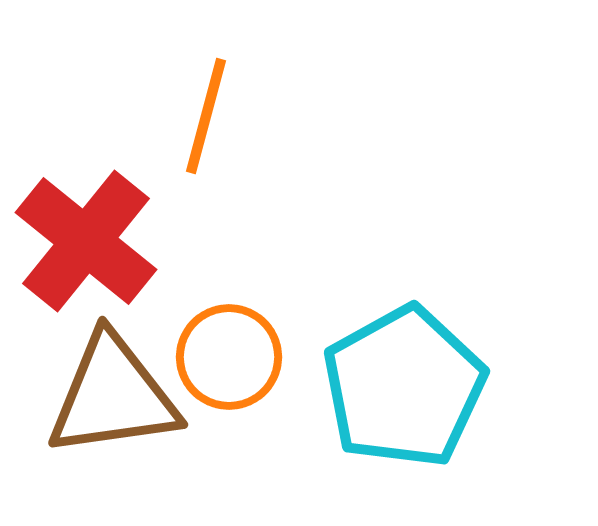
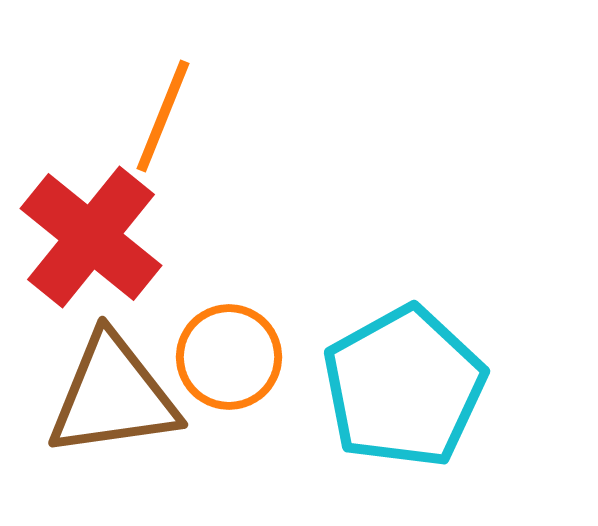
orange line: moved 43 px left; rotated 7 degrees clockwise
red cross: moved 5 px right, 4 px up
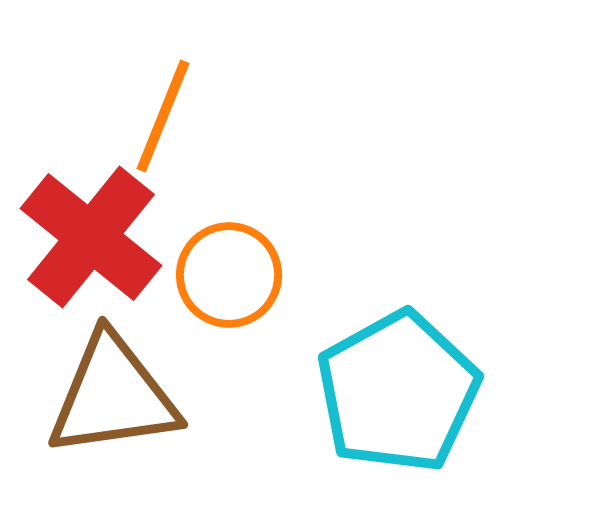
orange circle: moved 82 px up
cyan pentagon: moved 6 px left, 5 px down
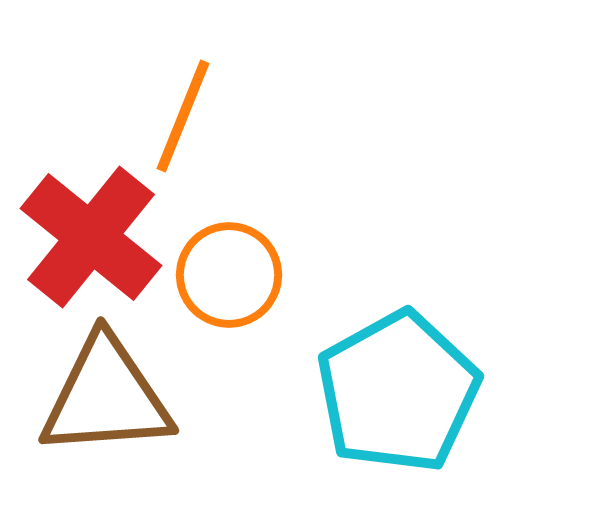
orange line: moved 20 px right
brown triangle: moved 7 px left, 1 px down; rotated 4 degrees clockwise
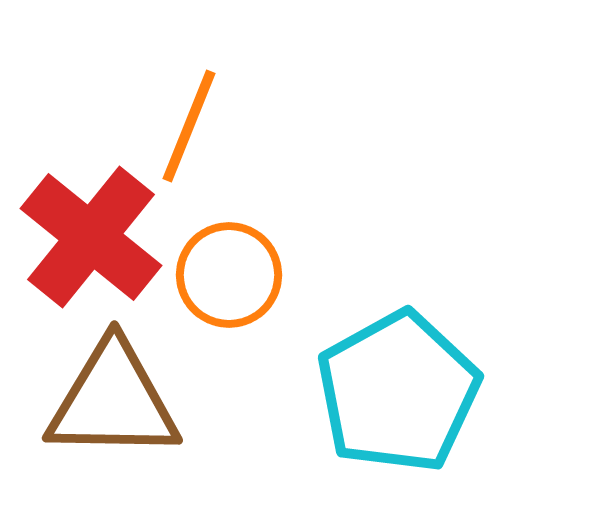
orange line: moved 6 px right, 10 px down
brown triangle: moved 7 px right, 4 px down; rotated 5 degrees clockwise
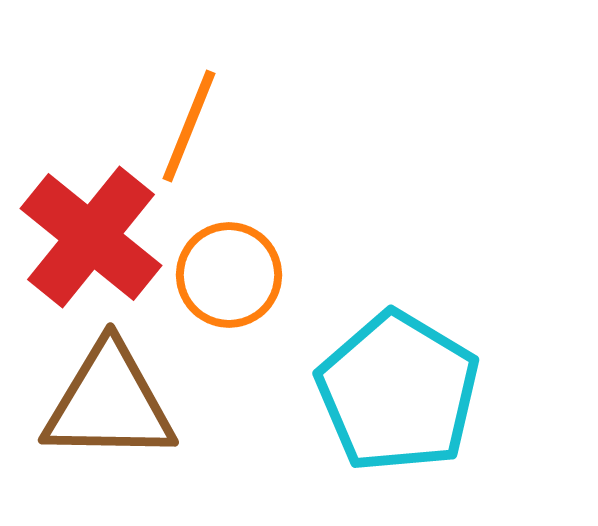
cyan pentagon: rotated 12 degrees counterclockwise
brown triangle: moved 4 px left, 2 px down
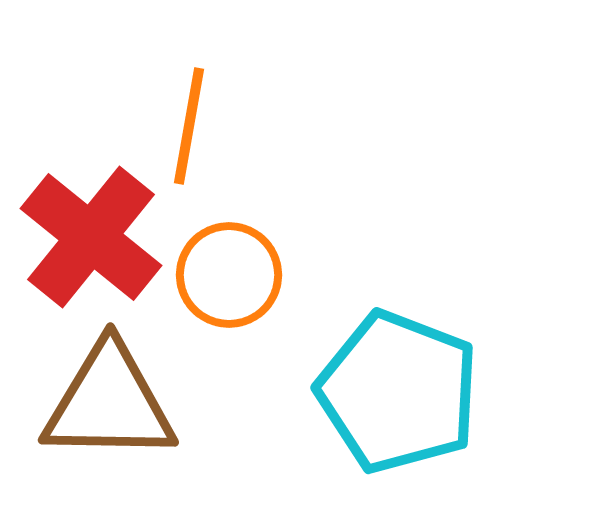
orange line: rotated 12 degrees counterclockwise
cyan pentagon: rotated 10 degrees counterclockwise
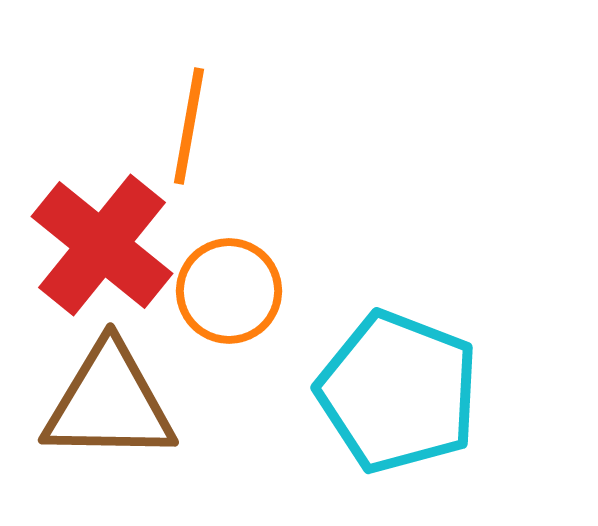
red cross: moved 11 px right, 8 px down
orange circle: moved 16 px down
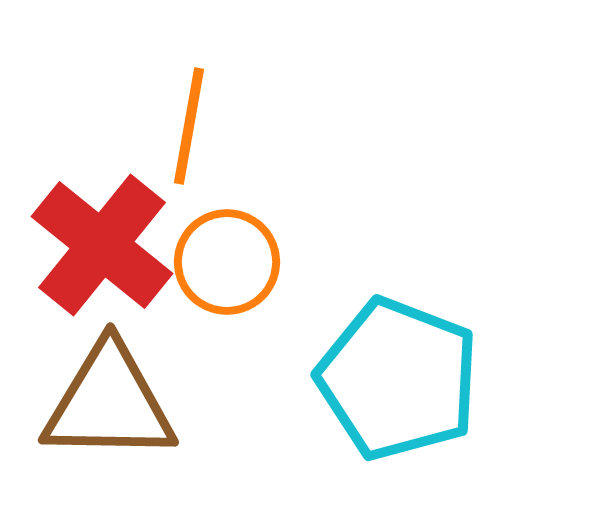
orange circle: moved 2 px left, 29 px up
cyan pentagon: moved 13 px up
